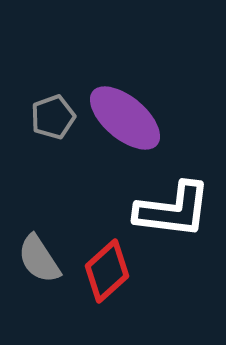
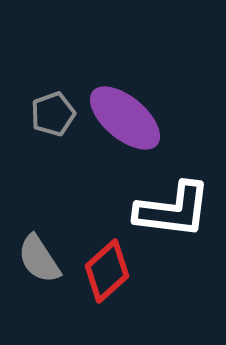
gray pentagon: moved 3 px up
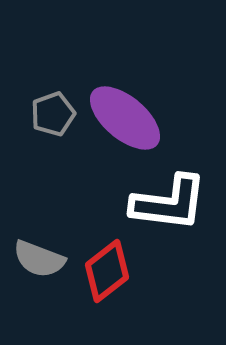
white L-shape: moved 4 px left, 7 px up
gray semicircle: rotated 36 degrees counterclockwise
red diamond: rotated 4 degrees clockwise
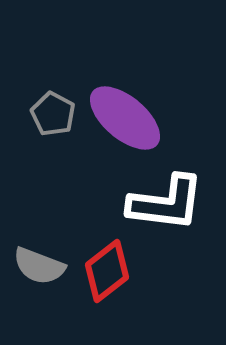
gray pentagon: rotated 24 degrees counterclockwise
white L-shape: moved 3 px left
gray semicircle: moved 7 px down
